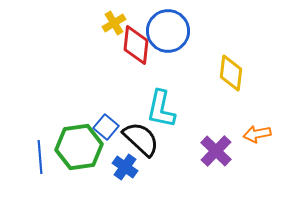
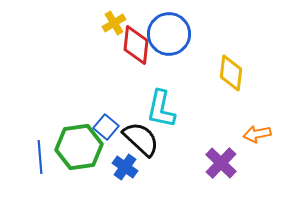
blue circle: moved 1 px right, 3 px down
purple cross: moved 5 px right, 12 px down
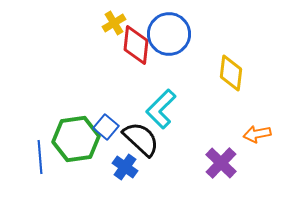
cyan L-shape: rotated 33 degrees clockwise
green hexagon: moved 3 px left, 8 px up
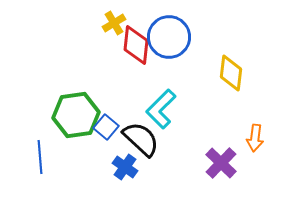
blue circle: moved 3 px down
orange arrow: moved 2 px left, 4 px down; rotated 72 degrees counterclockwise
green hexagon: moved 24 px up
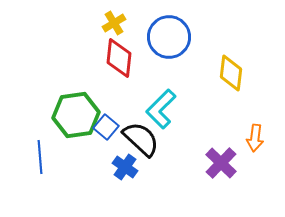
red diamond: moved 17 px left, 13 px down
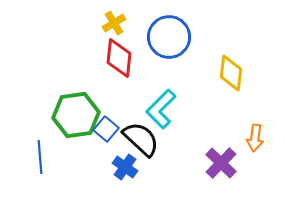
blue square: moved 2 px down
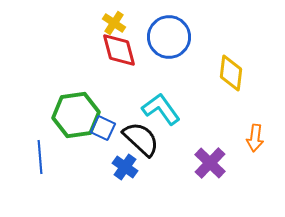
yellow cross: rotated 25 degrees counterclockwise
red diamond: moved 8 px up; rotated 21 degrees counterclockwise
cyan L-shape: rotated 99 degrees clockwise
blue square: moved 3 px left, 1 px up; rotated 15 degrees counterclockwise
purple cross: moved 11 px left
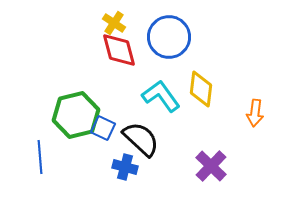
yellow diamond: moved 30 px left, 16 px down
cyan L-shape: moved 13 px up
green hexagon: rotated 6 degrees counterclockwise
orange arrow: moved 25 px up
purple cross: moved 1 px right, 3 px down
blue cross: rotated 20 degrees counterclockwise
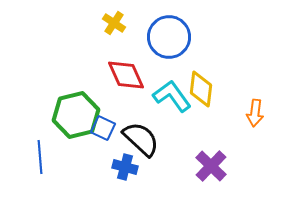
red diamond: moved 7 px right, 25 px down; rotated 9 degrees counterclockwise
cyan L-shape: moved 11 px right
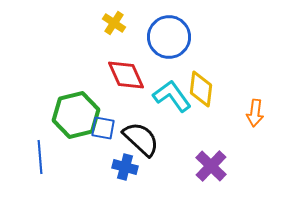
blue square: rotated 15 degrees counterclockwise
